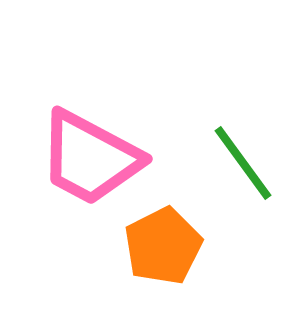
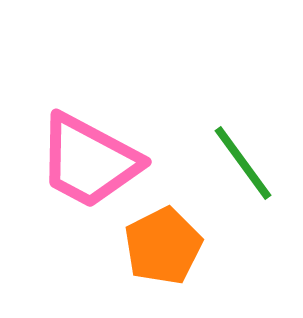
pink trapezoid: moved 1 px left, 3 px down
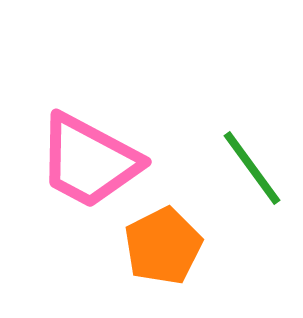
green line: moved 9 px right, 5 px down
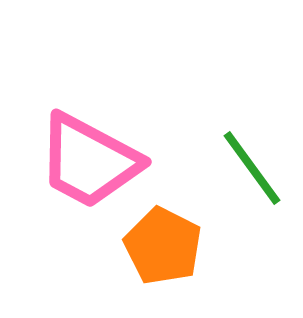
orange pentagon: rotated 18 degrees counterclockwise
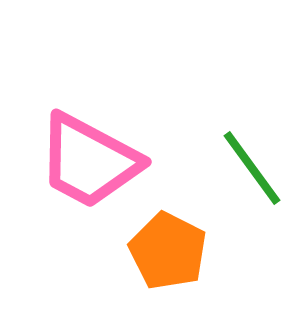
orange pentagon: moved 5 px right, 5 px down
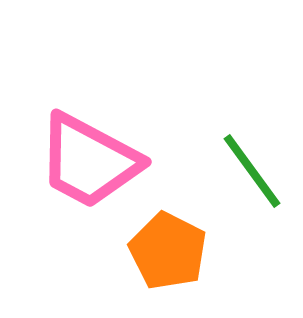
green line: moved 3 px down
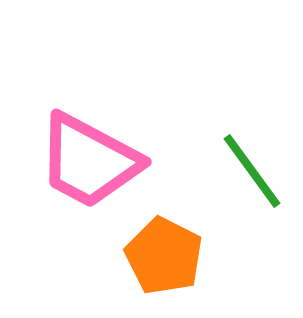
orange pentagon: moved 4 px left, 5 px down
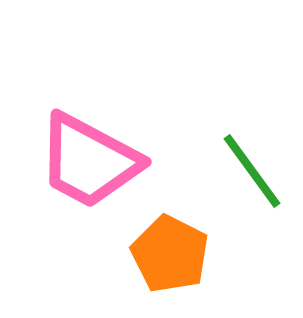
orange pentagon: moved 6 px right, 2 px up
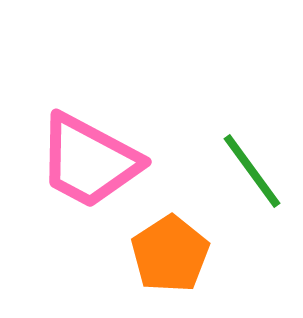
orange pentagon: rotated 12 degrees clockwise
